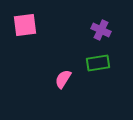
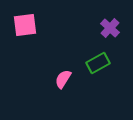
purple cross: moved 9 px right, 2 px up; rotated 18 degrees clockwise
green rectangle: rotated 20 degrees counterclockwise
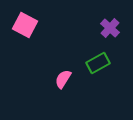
pink square: rotated 35 degrees clockwise
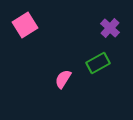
pink square: rotated 30 degrees clockwise
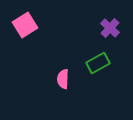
pink semicircle: rotated 30 degrees counterclockwise
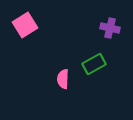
purple cross: rotated 30 degrees counterclockwise
green rectangle: moved 4 px left, 1 px down
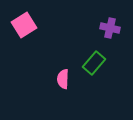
pink square: moved 1 px left
green rectangle: moved 1 px up; rotated 20 degrees counterclockwise
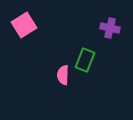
green rectangle: moved 9 px left, 3 px up; rotated 20 degrees counterclockwise
pink semicircle: moved 4 px up
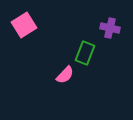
green rectangle: moved 7 px up
pink semicircle: moved 2 px right; rotated 138 degrees counterclockwise
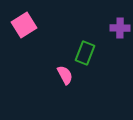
purple cross: moved 10 px right; rotated 12 degrees counterclockwise
pink semicircle: rotated 72 degrees counterclockwise
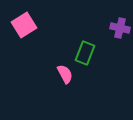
purple cross: rotated 12 degrees clockwise
pink semicircle: moved 1 px up
